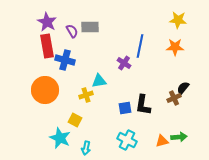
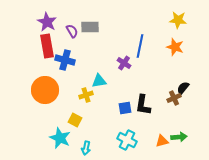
orange star: rotated 18 degrees clockwise
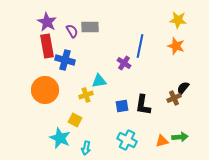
orange star: moved 1 px right, 1 px up
blue square: moved 3 px left, 2 px up
green arrow: moved 1 px right
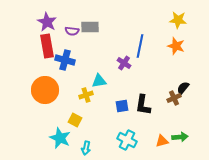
purple semicircle: rotated 128 degrees clockwise
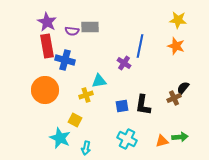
cyan cross: moved 1 px up
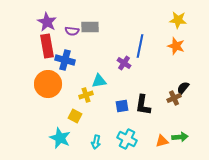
orange circle: moved 3 px right, 6 px up
yellow square: moved 4 px up
cyan arrow: moved 10 px right, 6 px up
